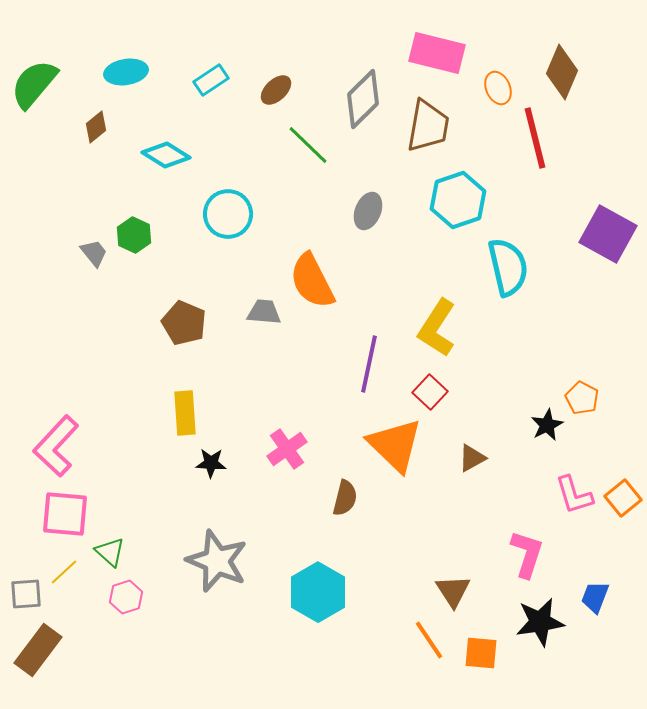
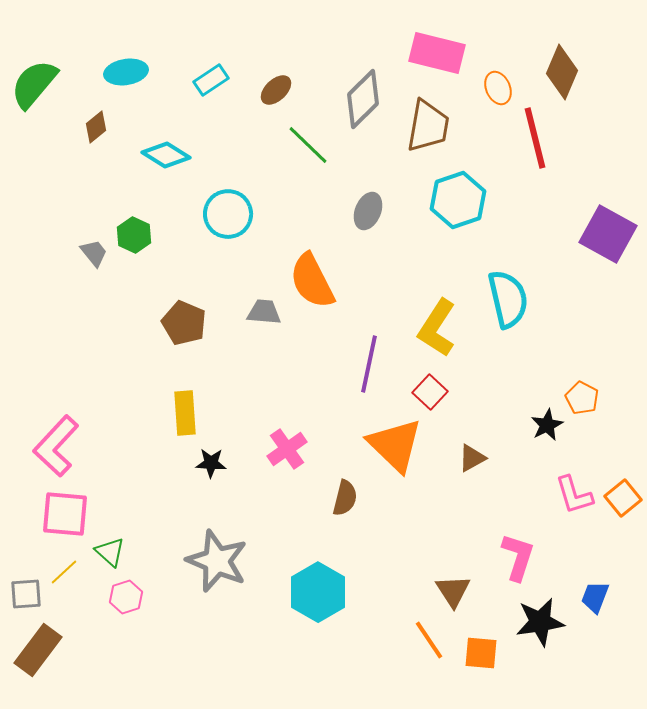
cyan semicircle at (508, 267): moved 32 px down
pink L-shape at (527, 554): moved 9 px left, 3 px down
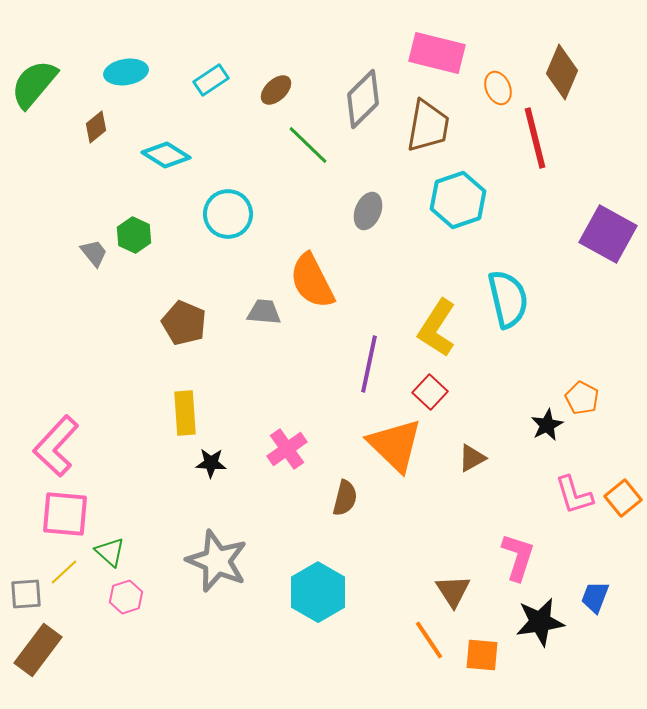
orange square at (481, 653): moved 1 px right, 2 px down
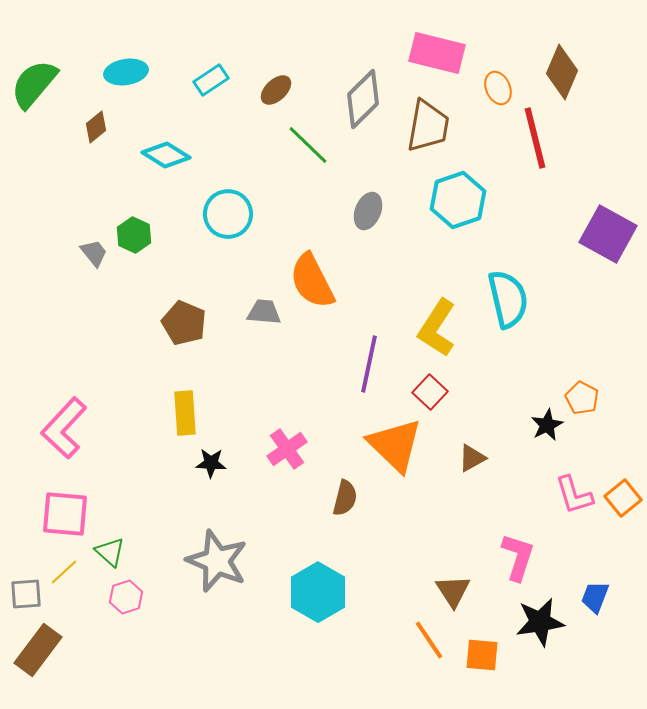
pink L-shape at (56, 446): moved 8 px right, 18 px up
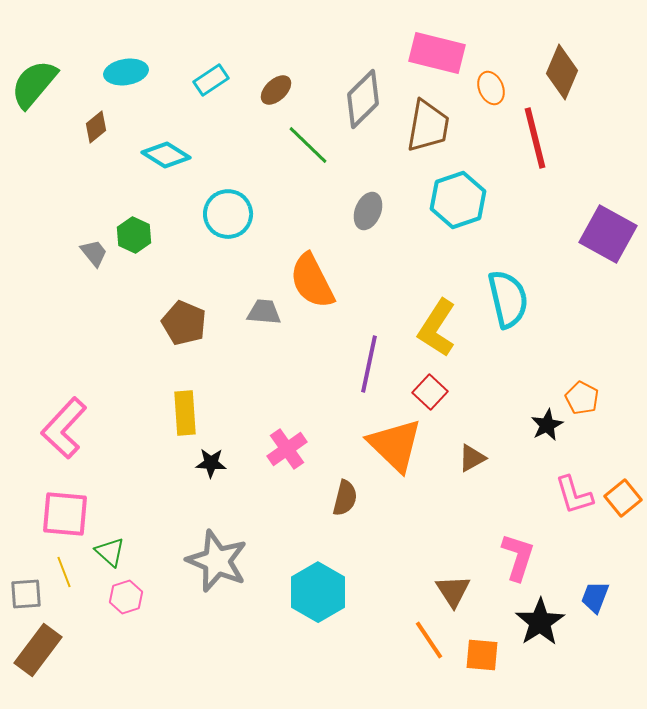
orange ellipse at (498, 88): moved 7 px left
yellow line at (64, 572): rotated 68 degrees counterclockwise
black star at (540, 622): rotated 24 degrees counterclockwise
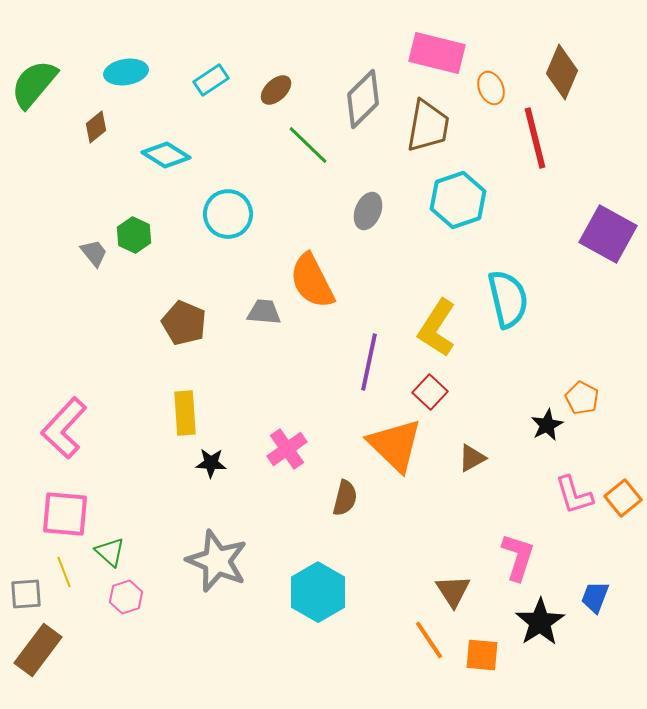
purple line at (369, 364): moved 2 px up
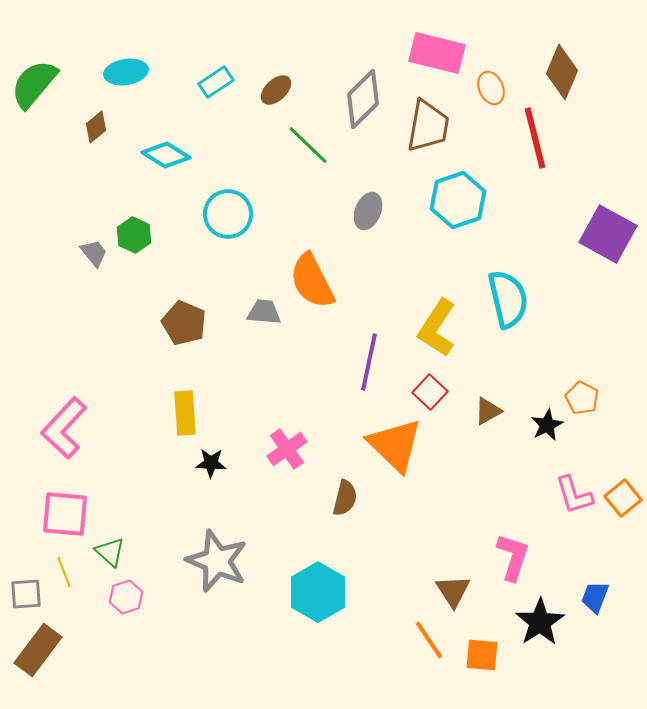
cyan rectangle at (211, 80): moved 5 px right, 2 px down
brown triangle at (472, 458): moved 16 px right, 47 px up
pink L-shape at (518, 557): moved 5 px left
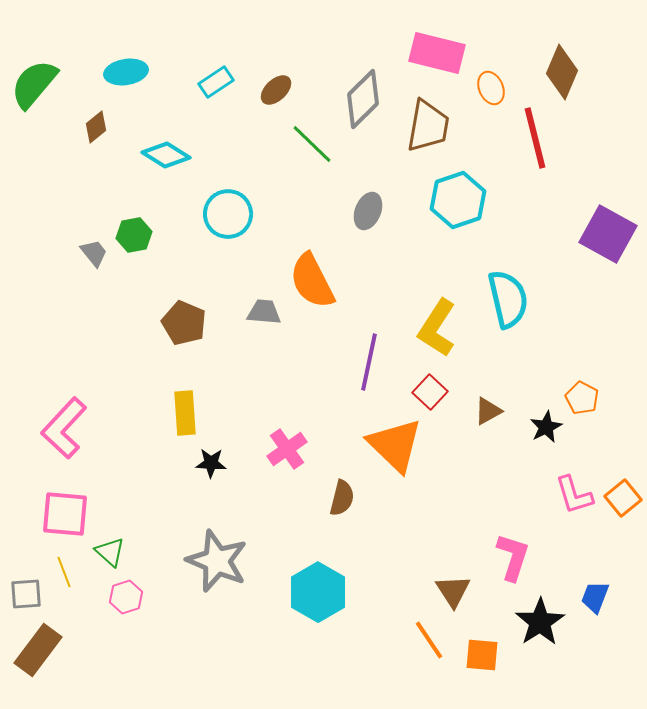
green line at (308, 145): moved 4 px right, 1 px up
green hexagon at (134, 235): rotated 24 degrees clockwise
black star at (547, 425): moved 1 px left, 2 px down
brown semicircle at (345, 498): moved 3 px left
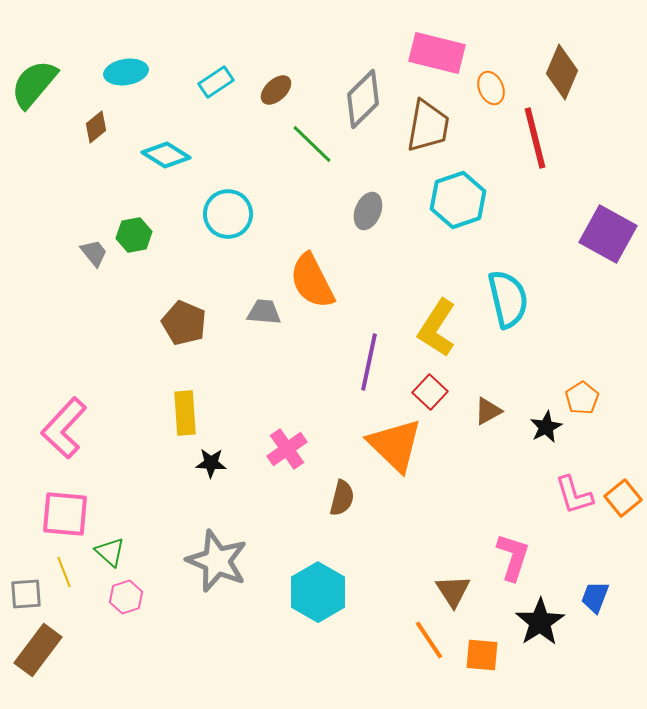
orange pentagon at (582, 398): rotated 12 degrees clockwise
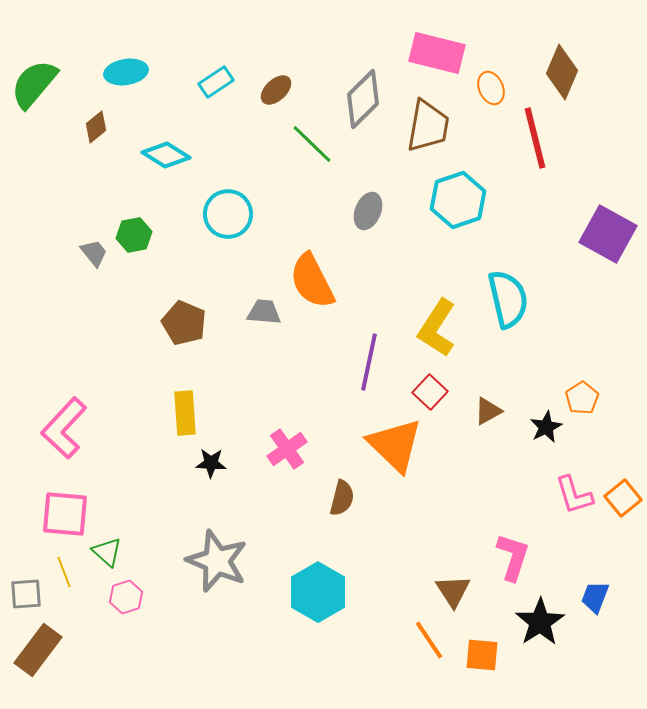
green triangle at (110, 552): moved 3 px left
